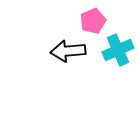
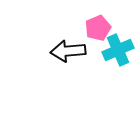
pink pentagon: moved 5 px right, 7 px down
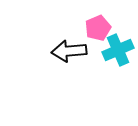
black arrow: moved 1 px right
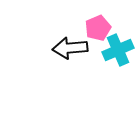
black arrow: moved 1 px right, 3 px up
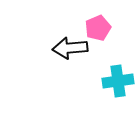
cyan cross: moved 31 px down; rotated 16 degrees clockwise
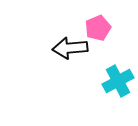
cyan cross: rotated 20 degrees counterclockwise
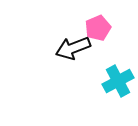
black arrow: moved 3 px right; rotated 16 degrees counterclockwise
